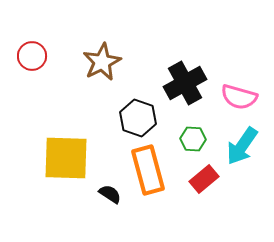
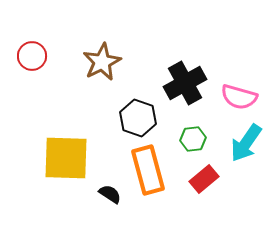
green hexagon: rotated 10 degrees counterclockwise
cyan arrow: moved 4 px right, 3 px up
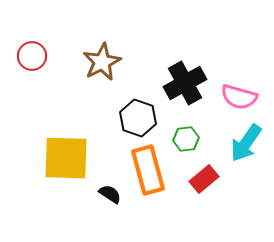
green hexagon: moved 7 px left
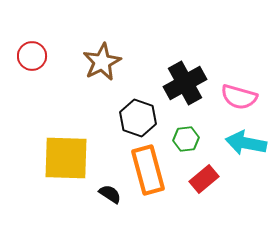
cyan arrow: rotated 66 degrees clockwise
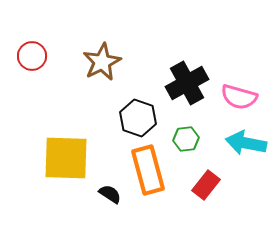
black cross: moved 2 px right
red rectangle: moved 2 px right, 6 px down; rotated 12 degrees counterclockwise
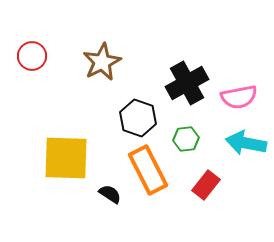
pink semicircle: rotated 27 degrees counterclockwise
orange rectangle: rotated 12 degrees counterclockwise
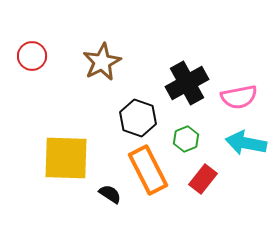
green hexagon: rotated 15 degrees counterclockwise
red rectangle: moved 3 px left, 6 px up
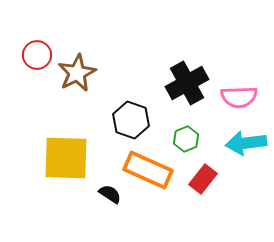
red circle: moved 5 px right, 1 px up
brown star: moved 25 px left, 11 px down
pink semicircle: rotated 9 degrees clockwise
black hexagon: moved 7 px left, 2 px down
cyan arrow: rotated 18 degrees counterclockwise
orange rectangle: rotated 39 degrees counterclockwise
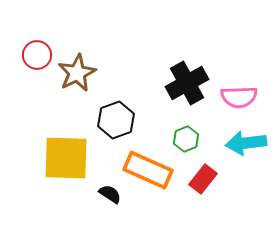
black hexagon: moved 15 px left; rotated 21 degrees clockwise
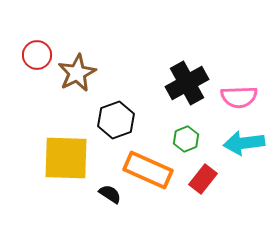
cyan arrow: moved 2 px left
